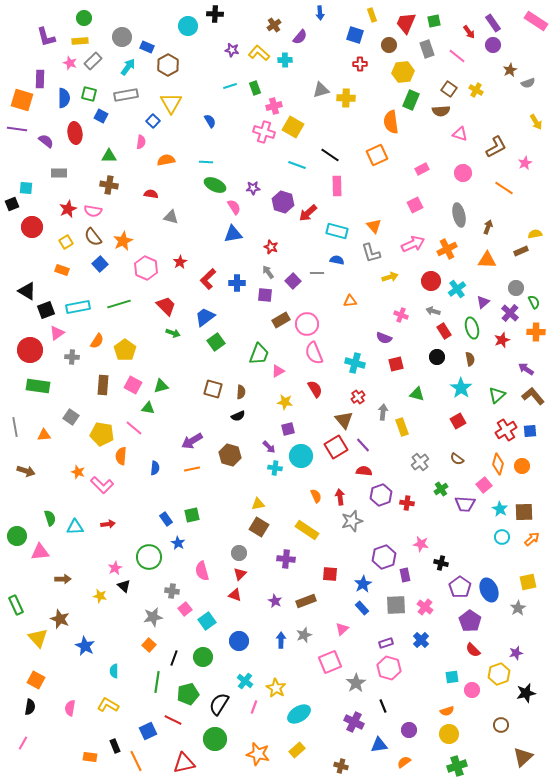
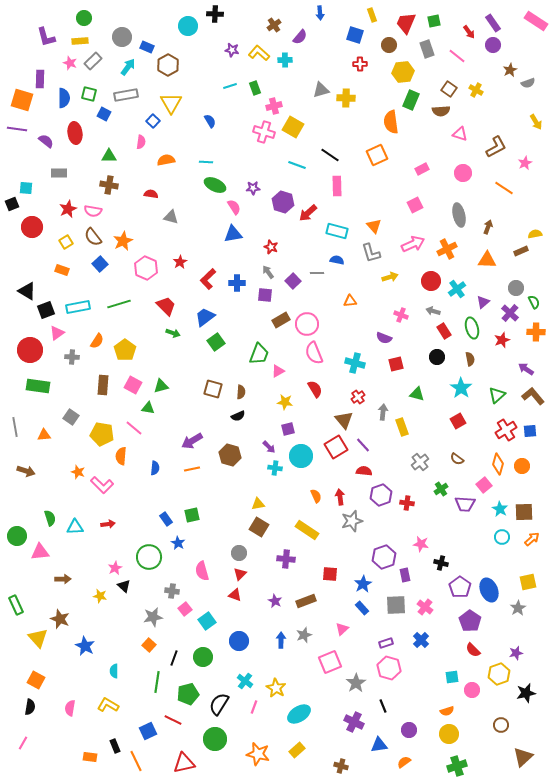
blue square at (101, 116): moved 3 px right, 2 px up
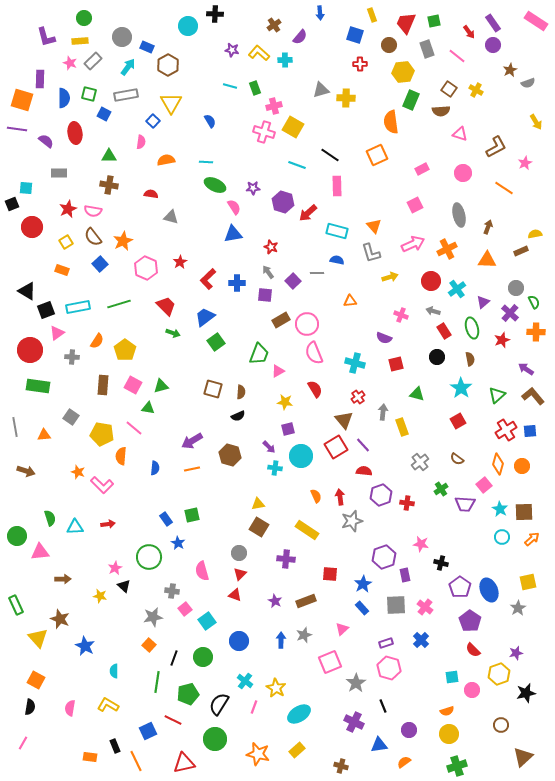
cyan line at (230, 86): rotated 32 degrees clockwise
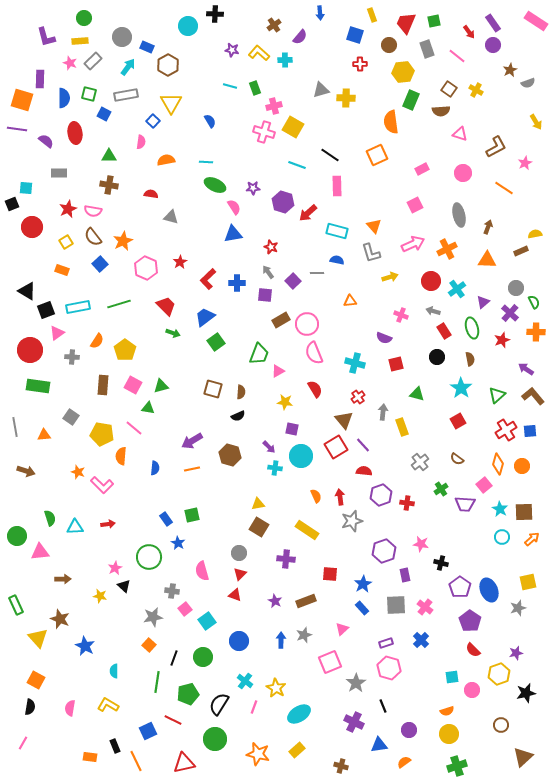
purple square at (288, 429): moved 4 px right; rotated 24 degrees clockwise
purple hexagon at (384, 557): moved 6 px up
gray star at (518, 608): rotated 14 degrees clockwise
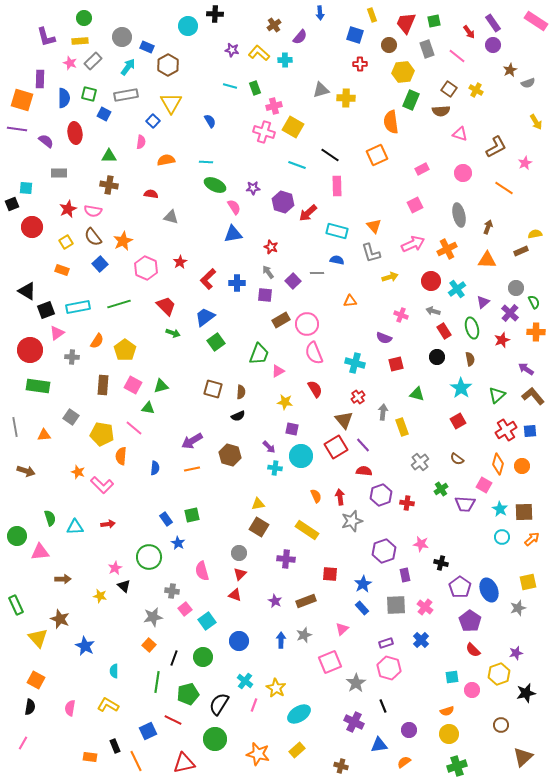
pink square at (484, 485): rotated 21 degrees counterclockwise
pink line at (254, 707): moved 2 px up
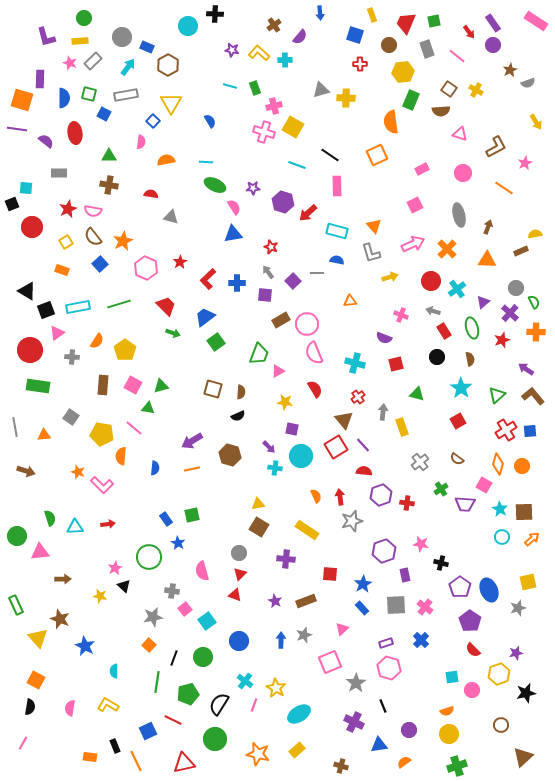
orange cross at (447, 249): rotated 18 degrees counterclockwise
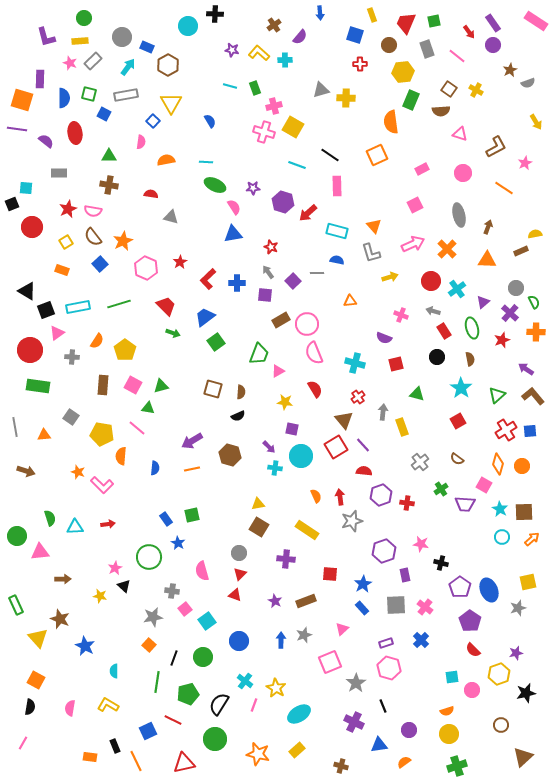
pink line at (134, 428): moved 3 px right
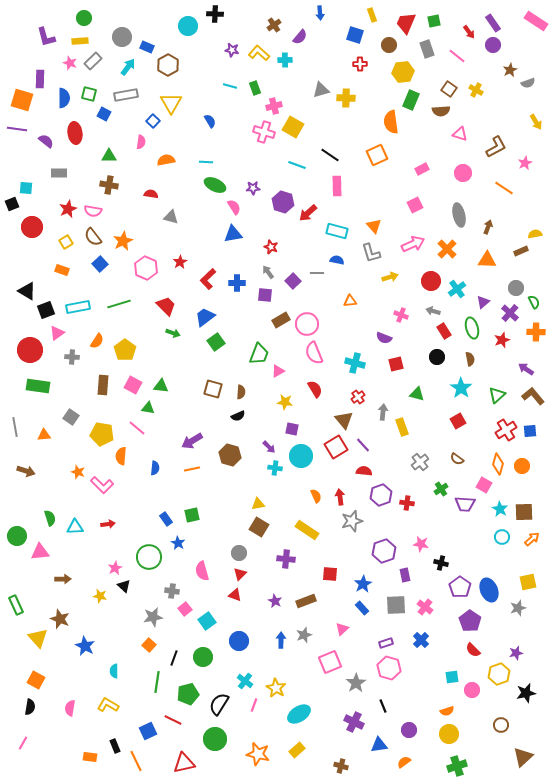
green triangle at (161, 386): rotated 21 degrees clockwise
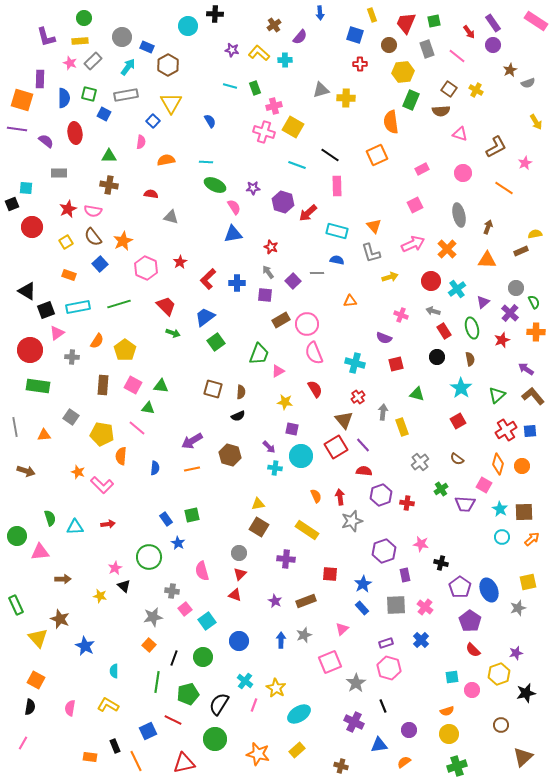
orange rectangle at (62, 270): moved 7 px right, 5 px down
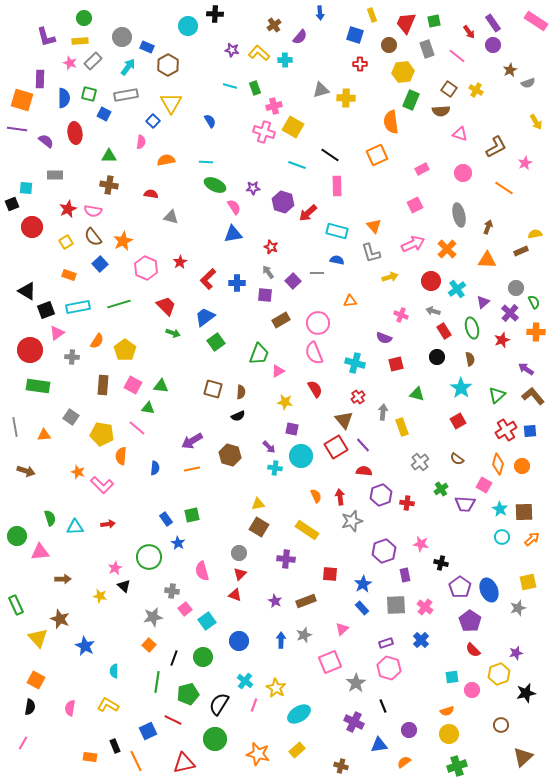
gray rectangle at (59, 173): moved 4 px left, 2 px down
pink circle at (307, 324): moved 11 px right, 1 px up
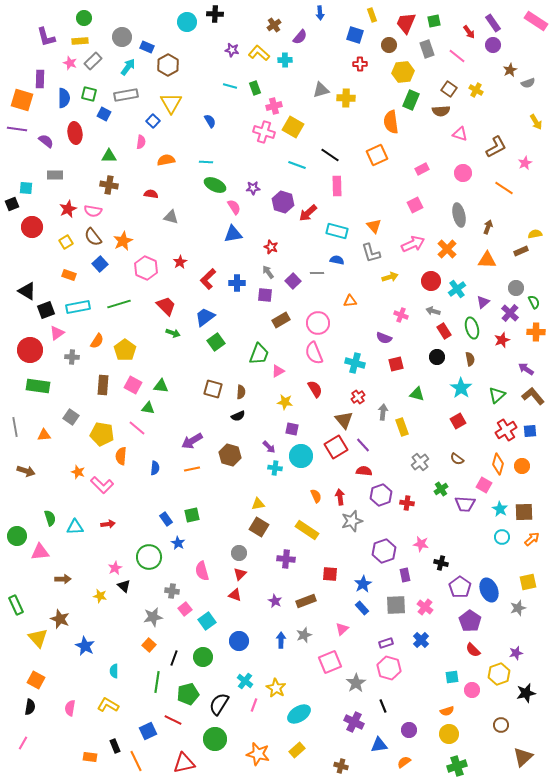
cyan circle at (188, 26): moved 1 px left, 4 px up
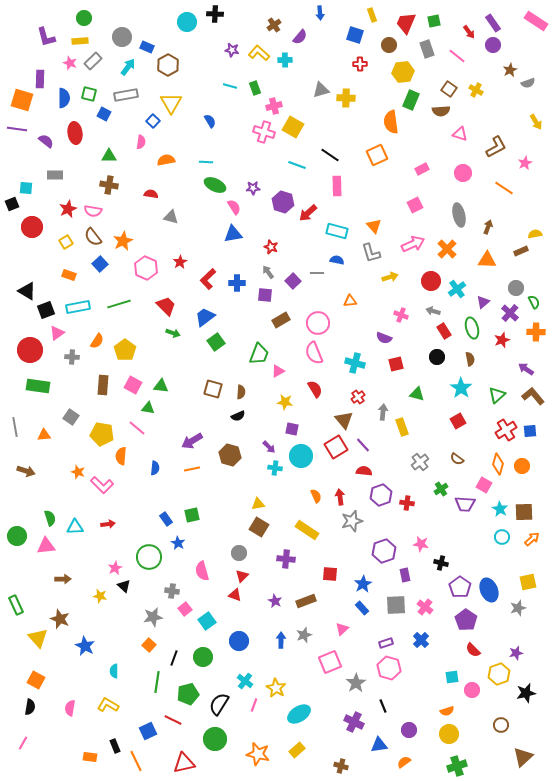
pink triangle at (40, 552): moved 6 px right, 6 px up
red triangle at (240, 574): moved 2 px right, 2 px down
purple pentagon at (470, 621): moved 4 px left, 1 px up
